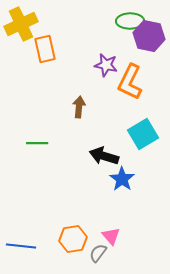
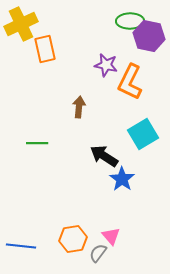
black arrow: rotated 16 degrees clockwise
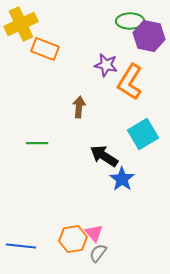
orange rectangle: rotated 56 degrees counterclockwise
orange L-shape: rotated 6 degrees clockwise
pink triangle: moved 17 px left, 3 px up
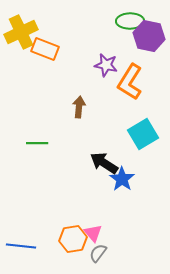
yellow cross: moved 8 px down
black arrow: moved 7 px down
pink triangle: moved 1 px left
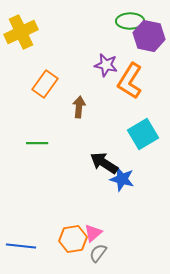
orange rectangle: moved 35 px down; rotated 76 degrees counterclockwise
orange L-shape: moved 1 px up
blue star: rotated 20 degrees counterclockwise
pink triangle: rotated 30 degrees clockwise
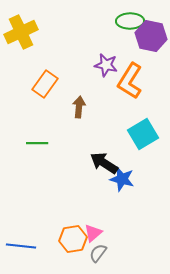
purple hexagon: moved 2 px right
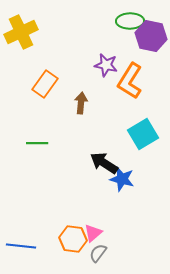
brown arrow: moved 2 px right, 4 px up
orange hexagon: rotated 16 degrees clockwise
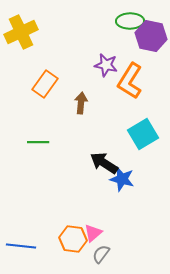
green line: moved 1 px right, 1 px up
gray semicircle: moved 3 px right, 1 px down
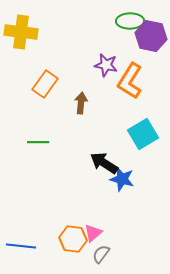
yellow cross: rotated 32 degrees clockwise
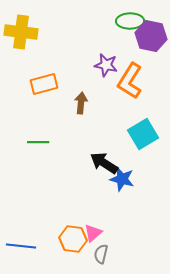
orange rectangle: moved 1 px left; rotated 40 degrees clockwise
gray semicircle: rotated 24 degrees counterclockwise
